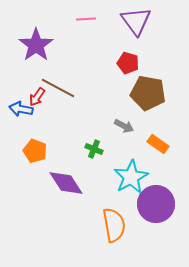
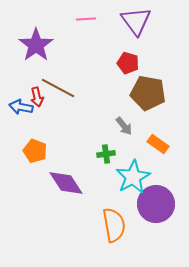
red arrow: rotated 48 degrees counterclockwise
blue arrow: moved 2 px up
gray arrow: rotated 24 degrees clockwise
green cross: moved 12 px right, 5 px down; rotated 30 degrees counterclockwise
cyan star: moved 2 px right
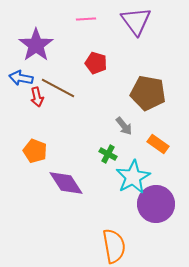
red pentagon: moved 32 px left
blue arrow: moved 29 px up
green cross: moved 2 px right; rotated 36 degrees clockwise
orange semicircle: moved 21 px down
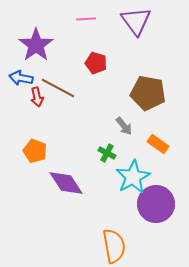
green cross: moved 1 px left, 1 px up
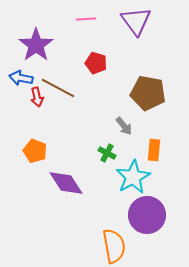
orange rectangle: moved 4 px left, 6 px down; rotated 60 degrees clockwise
purple circle: moved 9 px left, 11 px down
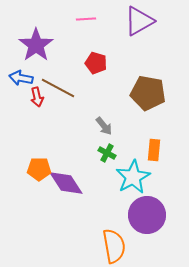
purple triangle: moved 3 px right; rotated 36 degrees clockwise
gray arrow: moved 20 px left
orange pentagon: moved 4 px right, 18 px down; rotated 20 degrees counterclockwise
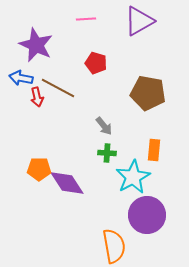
purple star: rotated 12 degrees counterclockwise
green cross: rotated 24 degrees counterclockwise
purple diamond: moved 1 px right
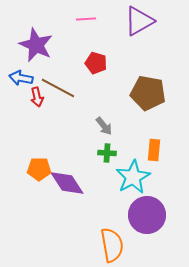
orange semicircle: moved 2 px left, 1 px up
